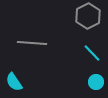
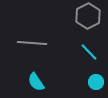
cyan line: moved 3 px left, 1 px up
cyan semicircle: moved 22 px right
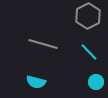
gray line: moved 11 px right, 1 px down; rotated 12 degrees clockwise
cyan semicircle: rotated 42 degrees counterclockwise
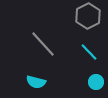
gray line: rotated 32 degrees clockwise
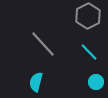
cyan semicircle: rotated 90 degrees clockwise
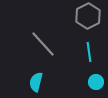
cyan line: rotated 36 degrees clockwise
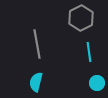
gray hexagon: moved 7 px left, 2 px down
gray line: moved 6 px left; rotated 32 degrees clockwise
cyan circle: moved 1 px right, 1 px down
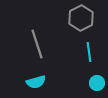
gray line: rotated 8 degrees counterclockwise
cyan semicircle: rotated 120 degrees counterclockwise
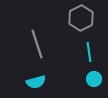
cyan circle: moved 3 px left, 4 px up
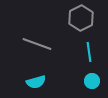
gray line: rotated 52 degrees counterclockwise
cyan circle: moved 2 px left, 2 px down
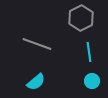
cyan semicircle: rotated 24 degrees counterclockwise
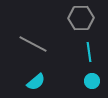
gray hexagon: rotated 25 degrees clockwise
gray line: moved 4 px left; rotated 8 degrees clockwise
